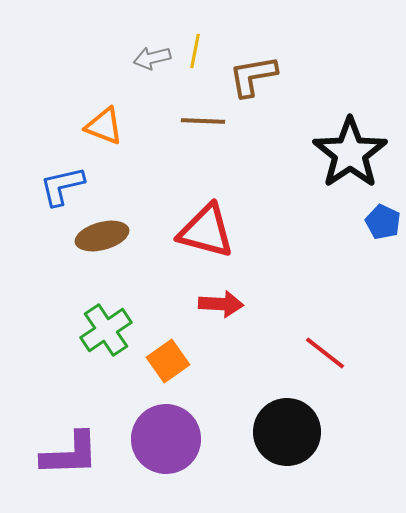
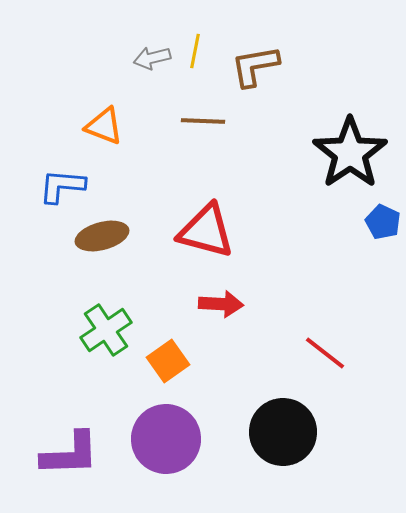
brown L-shape: moved 2 px right, 10 px up
blue L-shape: rotated 18 degrees clockwise
black circle: moved 4 px left
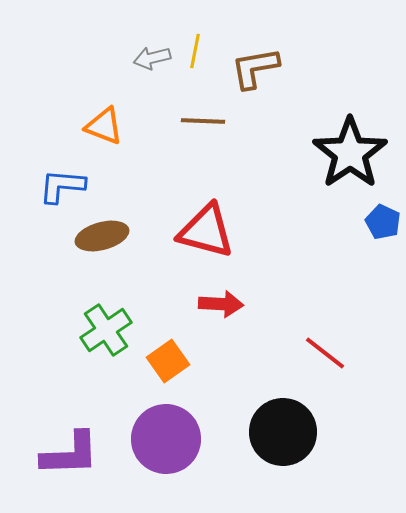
brown L-shape: moved 2 px down
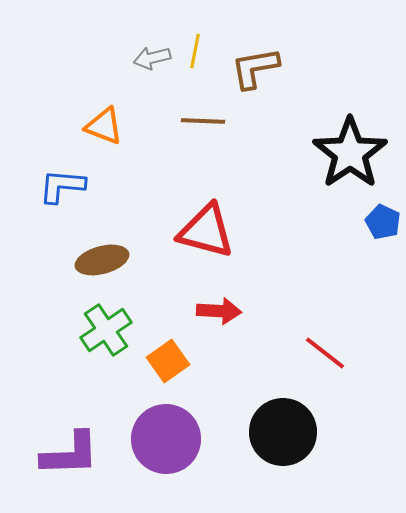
brown ellipse: moved 24 px down
red arrow: moved 2 px left, 7 px down
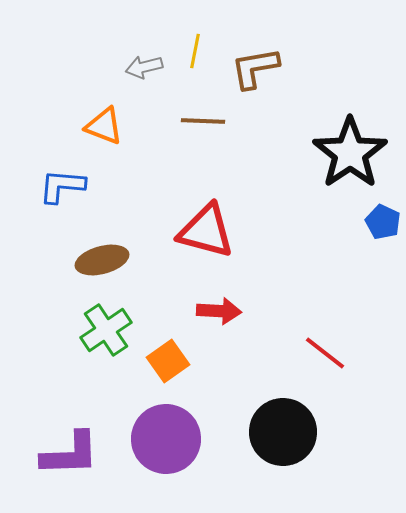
gray arrow: moved 8 px left, 9 px down
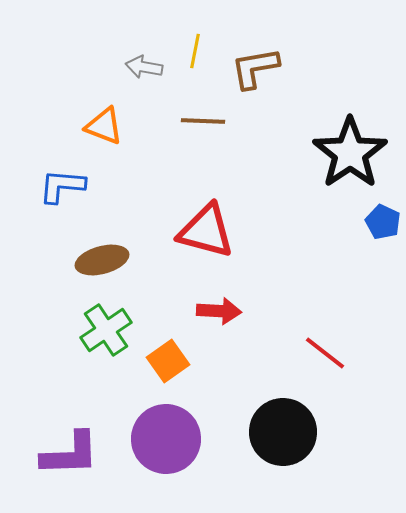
gray arrow: rotated 24 degrees clockwise
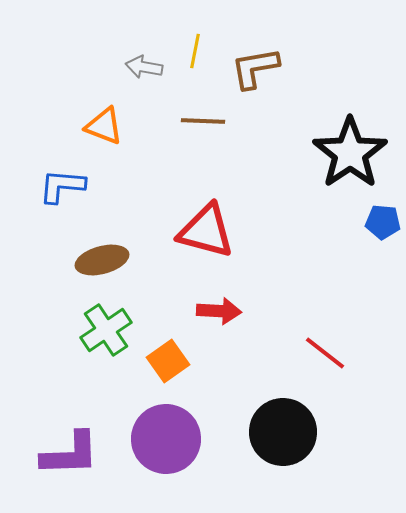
blue pentagon: rotated 20 degrees counterclockwise
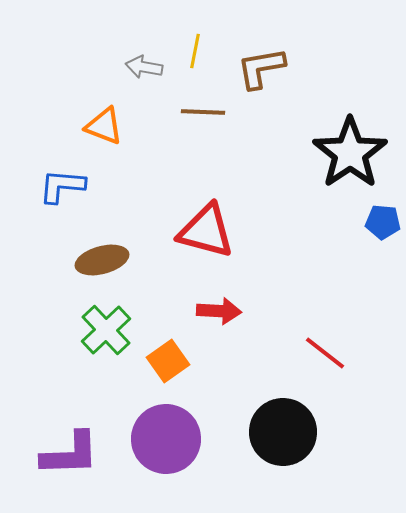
brown L-shape: moved 6 px right
brown line: moved 9 px up
green cross: rotated 9 degrees counterclockwise
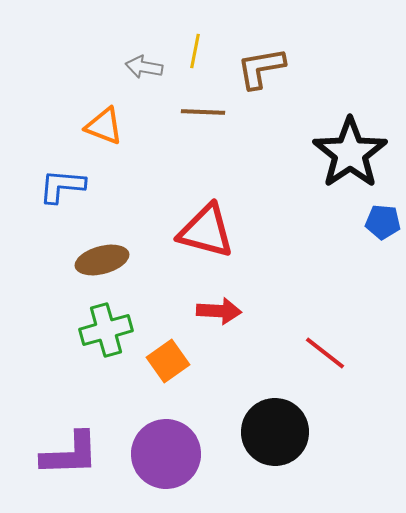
green cross: rotated 27 degrees clockwise
black circle: moved 8 px left
purple circle: moved 15 px down
